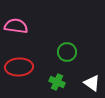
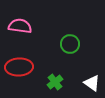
pink semicircle: moved 4 px right
green circle: moved 3 px right, 8 px up
green cross: moved 2 px left; rotated 28 degrees clockwise
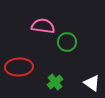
pink semicircle: moved 23 px right
green circle: moved 3 px left, 2 px up
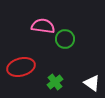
green circle: moved 2 px left, 3 px up
red ellipse: moved 2 px right; rotated 12 degrees counterclockwise
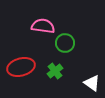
green circle: moved 4 px down
green cross: moved 11 px up
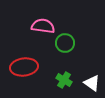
red ellipse: moved 3 px right; rotated 8 degrees clockwise
green cross: moved 9 px right, 9 px down; rotated 21 degrees counterclockwise
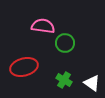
red ellipse: rotated 8 degrees counterclockwise
